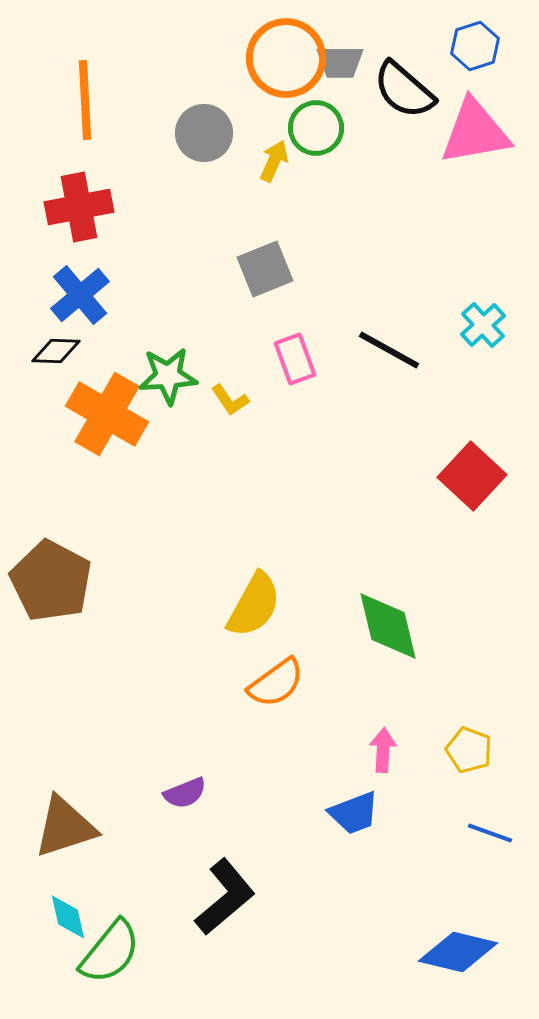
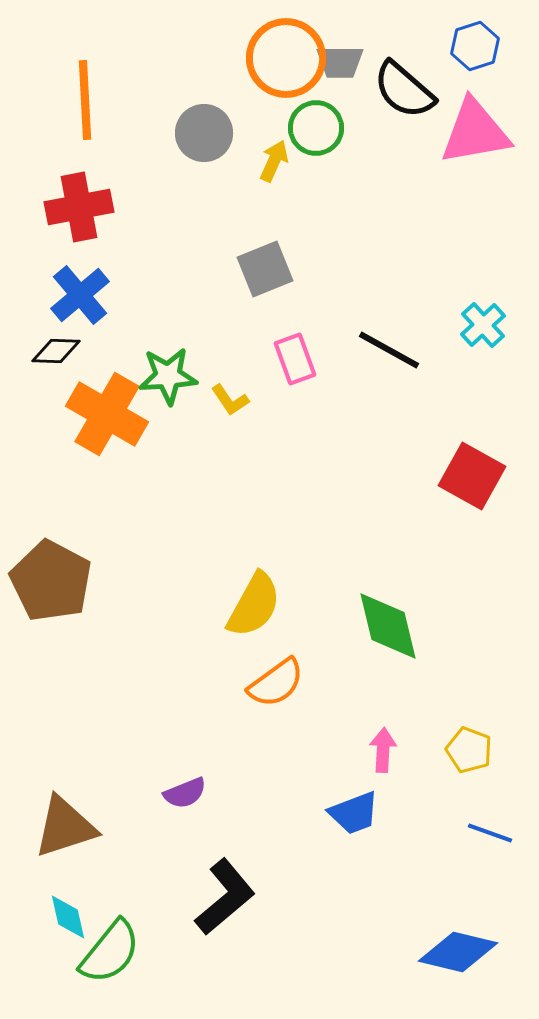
red square: rotated 14 degrees counterclockwise
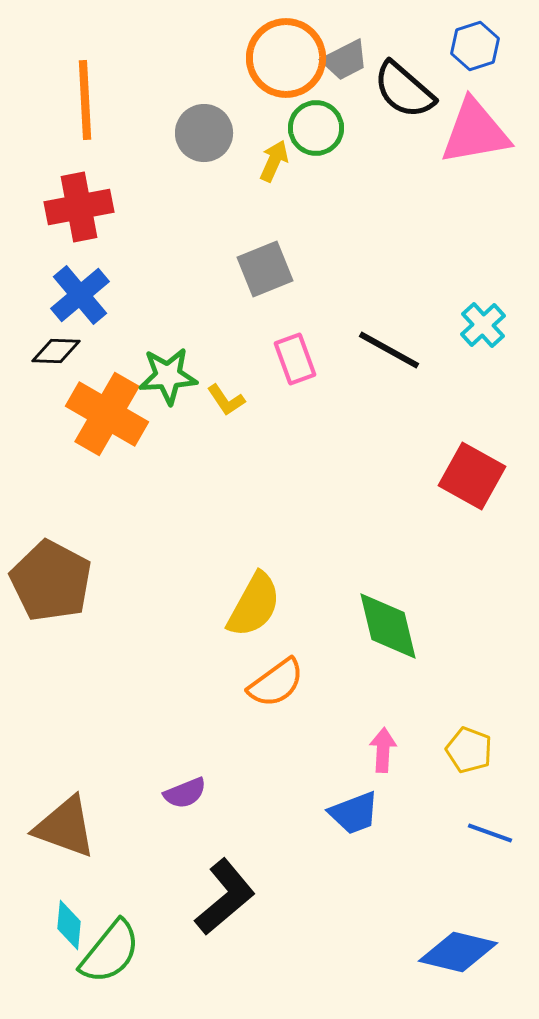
gray trapezoid: moved 5 px right, 2 px up; rotated 27 degrees counterclockwise
yellow L-shape: moved 4 px left
brown triangle: rotated 38 degrees clockwise
cyan diamond: moved 1 px right, 8 px down; rotated 18 degrees clockwise
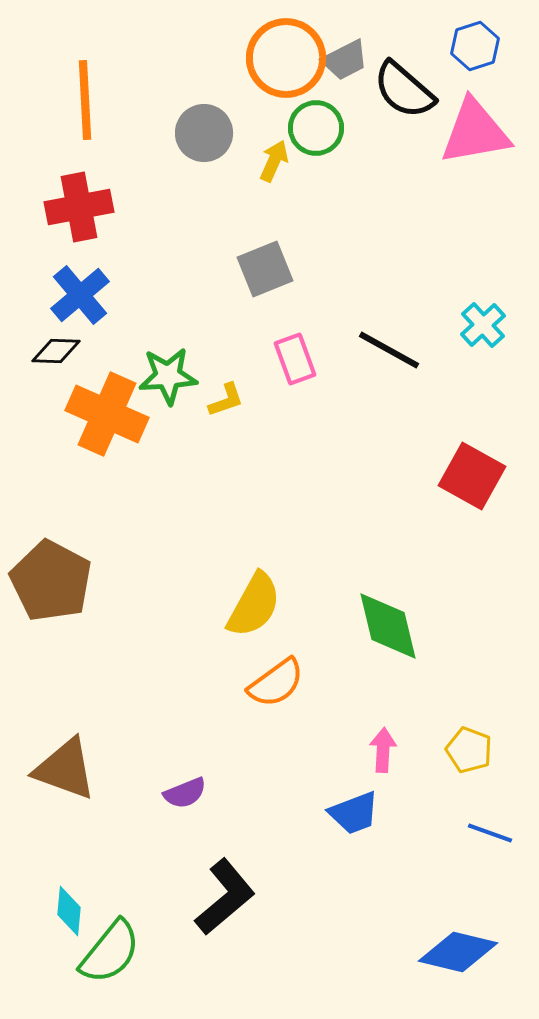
yellow L-shape: rotated 75 degrees counterclockwise
orange cross: rotated 6 degrees counterclockwise
brown triangle: moved 58 px up
cyan diamond: moved 14 px up
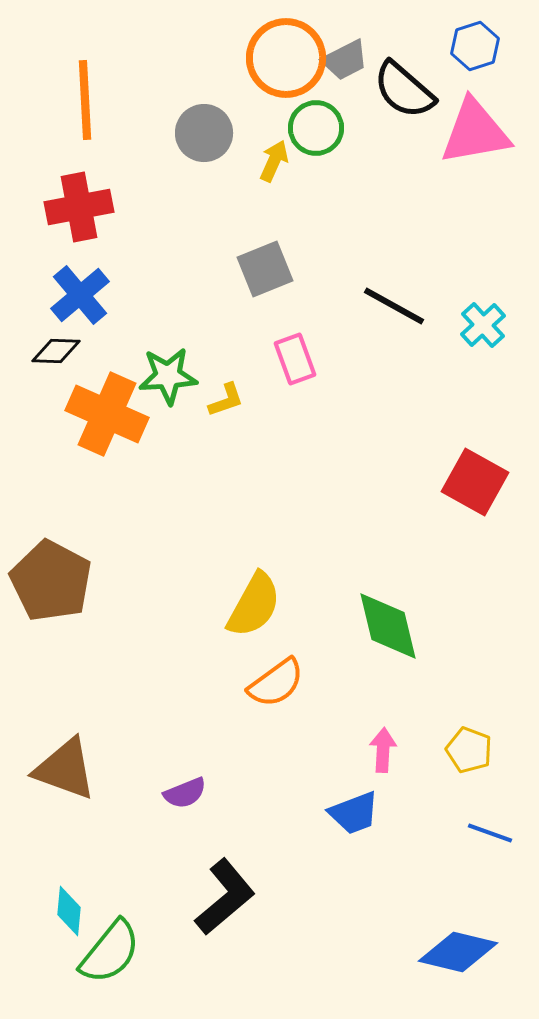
black line: moved 5 px right, 44 px up
red square: moved 3 px right, 6 px down
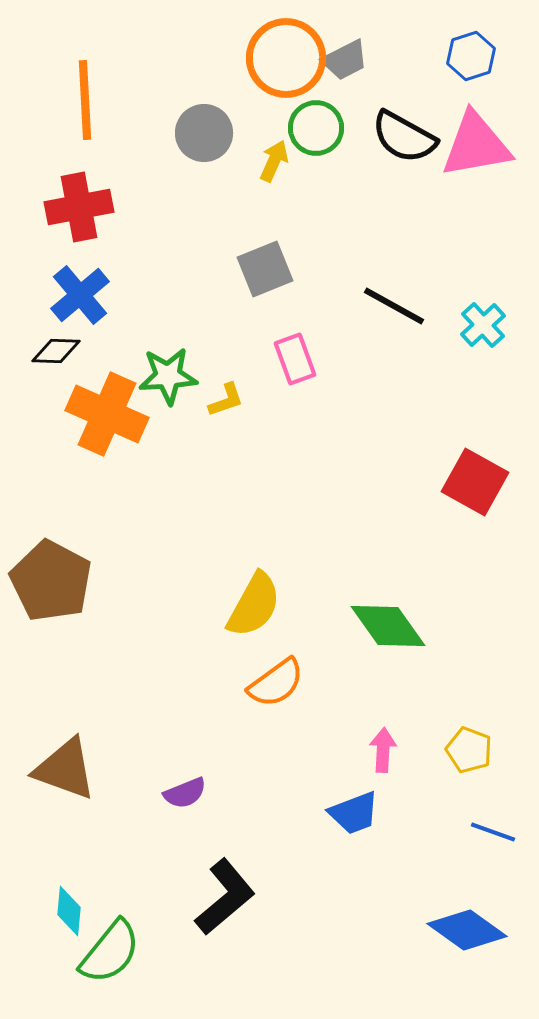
blue hexagon: moved 4 px left, 10 px down
black semicircle: moved 47 px down; rotated 12 degrees counterclockwise
pink triangle: moved 1 px right, 13 px down
green diamond: rotated 22 degrees counterclockwise
blue line: moved 3 px right, 1 px up
blue diamond: moved 9 px right, 22 px up; rotated 22 degrees clockwise
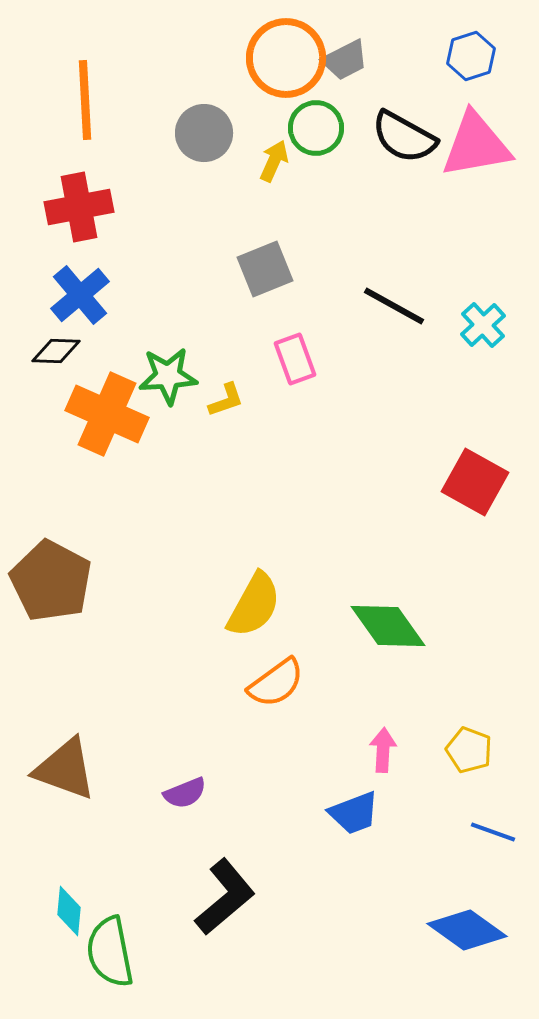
green semicircle: rotated 130 degrees clockwise
